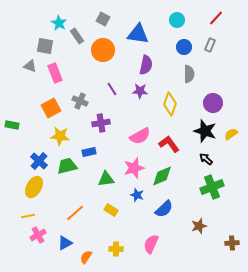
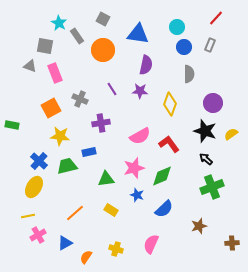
cyan circle at (177, 20): moved 7 px down
gray cross at (80, 101): moved 2 px up
yellow cross at (116, 249): rotated 16 degrees clockwise
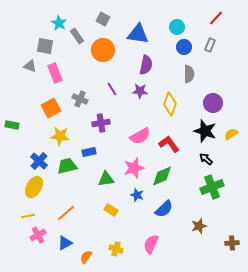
orange line at (75, 213): moved 9 px left
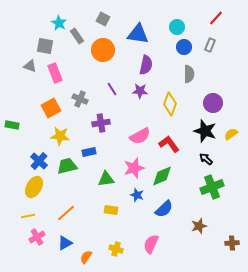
yellow rectangle at (111, 210): rotated 24 degrees counterclockwise
pink cross at (38, 235): moved 1 px left, 2 px down
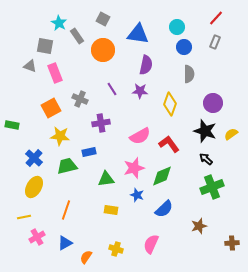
gray rectangle at (210, 45): moved 5 px right, 3 px up
blue cross at (39, 161): moved 5 px left, 3 px up
orange line at (66, 213): moved 3 px up; rotated 30 degrees counterclockwise
yellow line at (28, 216): moved 4 px left, 1 px down
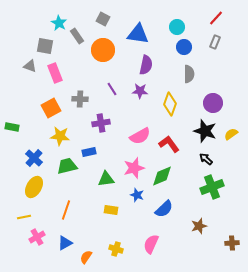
gray cross at (80, 99): rotated 21 degrees counterclockwise
green rectangle at (12, 125): moved 2 px down
